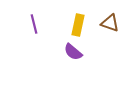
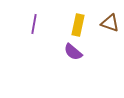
purple line: rotated 24 degrees clockwise
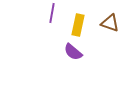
purple line: moved 18 px right, 11 px up
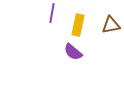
brown triangle: moved 1 px right, 2 px down; rotated 30 degrees counterclockwise
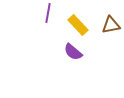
purple line: moved 4 px left
yellow rectangle: rotated 55 degrees counterclockwise
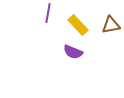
purple semicircle: rotated 18 degrees counterclockwise
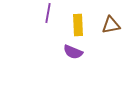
yellow rectangle: rotated 40 degrees clockwise
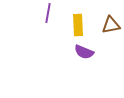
purple semicircle: moved 11 px right
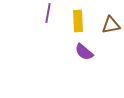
yellow rectangle: moved 4 px up
purple semicircle: rotated 18 degrees clockwise
